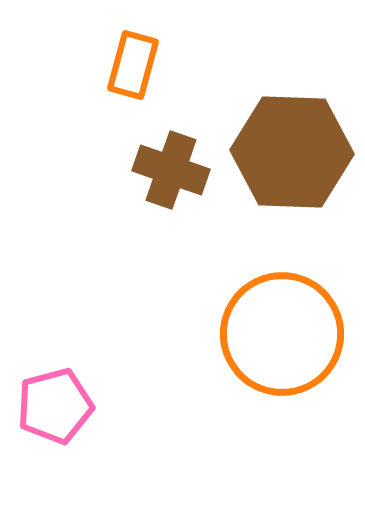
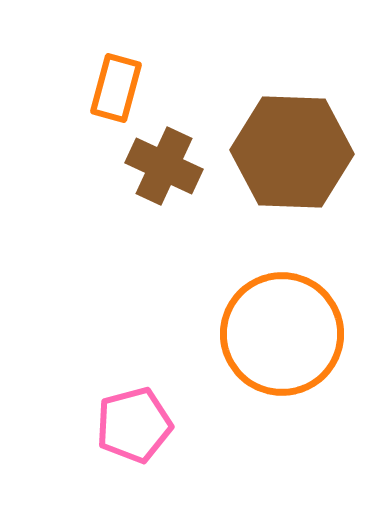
orange rectangle: moved 17 px left, 23 px down
brown cross: moved 7 px left, 4 px up; rotated 6 degrees clockwise
pink pentagon: moved 79 px right, 19 px down
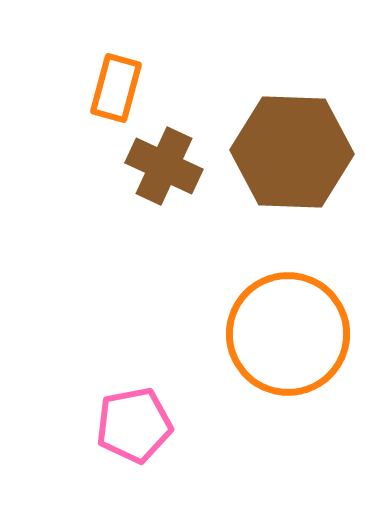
orange circle: moved 6 px right
pink pentagon: rotated 4 degrees clockwise
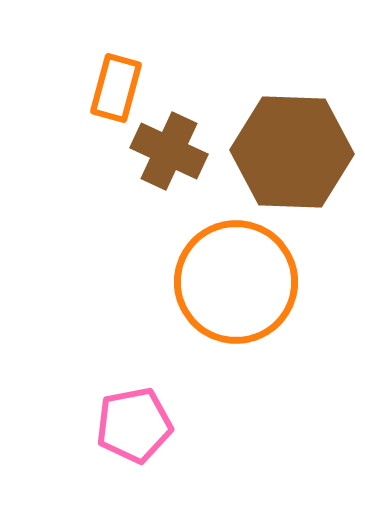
brown cross: moved 5 px right, 15 px up
orange circle: moved 52 px left, 52 px up
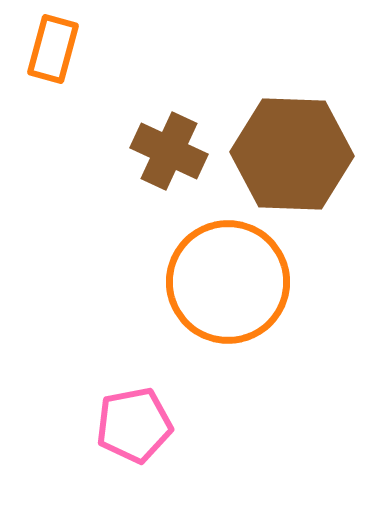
orange rectangle: moved 63 px left, 39 px up
brown hexagon: moved 2 px down
orange circle: moved 8 px left
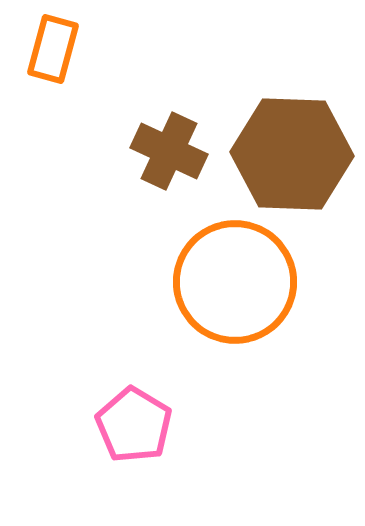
orange circle: moved 7 px right
pink pentagon: rotated 30 degrees counterclockwise
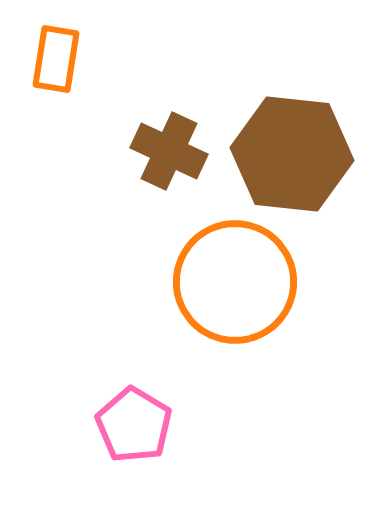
orange rectangle: moved 3 px right, 10 px down; rotated 6 degrees counterclockwise
brown hexagon: rotated 4 degrees clockwise
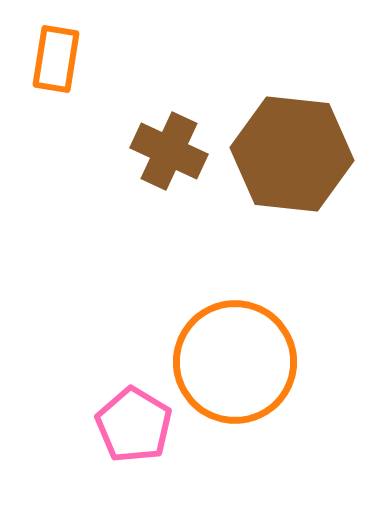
orange circle: moved 80 px down
